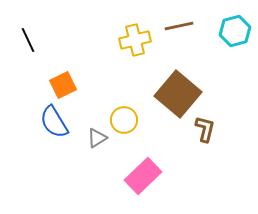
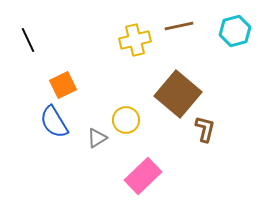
yellow circle: moved 2 px right
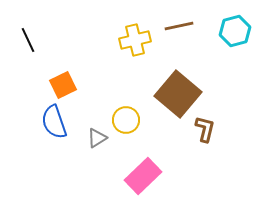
blue semicircle: rotated 12 degrees clockwise
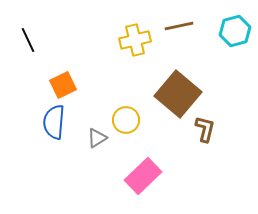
blue semicircle: rotated 24 degrees clockwise
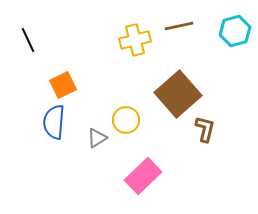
brown square: rotated 9 degrees clockwise
